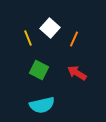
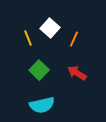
green square: rotated 18 degrees clockwise
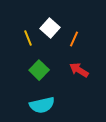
red arrow: moved 2 px right, 3 px up
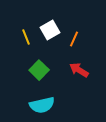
white square: moved 2 px down; rotated 18 degrees clockwise
yellow line: moved 2 px left, 1 px up
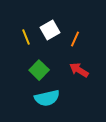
orange line: moved 1 px right
cyan semicircle: moved 5 px right, 7 px up
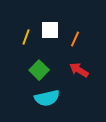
white square: rotated 30 degrees clockwise
yellow line: rotated 42 degrees clockwise
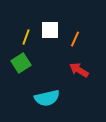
green square: moved 18 px left, 7 px up; rotated 12 degrees clockwise
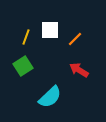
orange line: rotated 21 degrees clockwise
green square: moved 2 px right, 3 px down
cyan semicircle: moved 3 px right, 1 px up; rotated 30 degrees counterclockwise
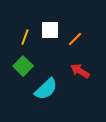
yellow line: moved 1 px left
green square: rotated 12 degrees counterclockwise
red arrow: moved 1 px right, 1 px down
cyan semicircle: moved 4 px left, 8 px up
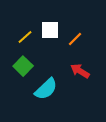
yellow line: rotated 28 degrees clockwise
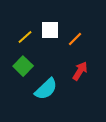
red arrow: rotated 90 degrees clockwise
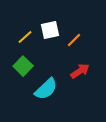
white square: rotated 12 degrees counterclockwise
orange line: moved 1 px left, 1 px down
red arrow: rotated 24 degrees clockwise
